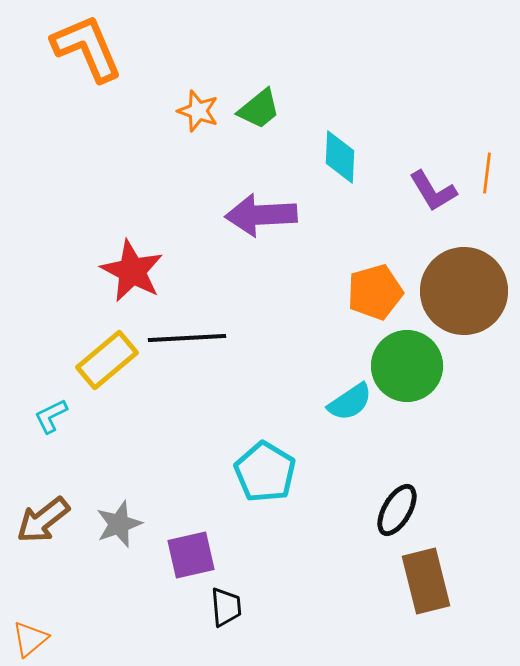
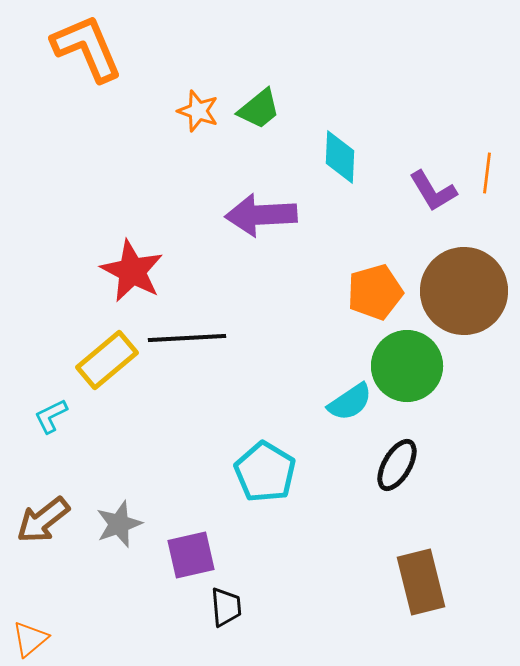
black ellipse: moved 45 px up
brown rectangle: moved 5 px left, 1 px down
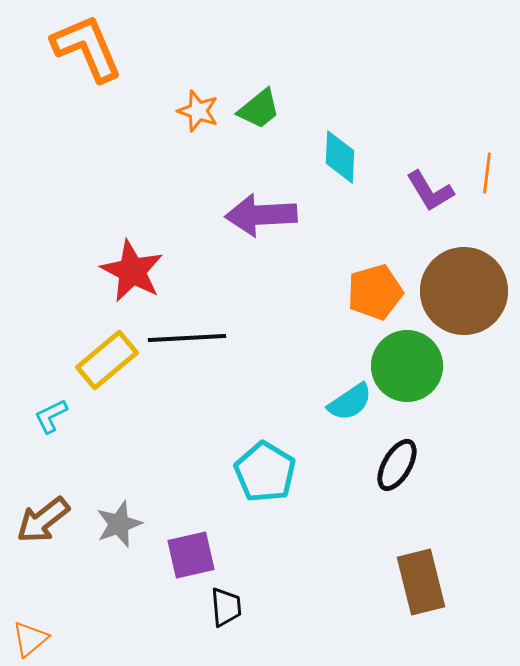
purple L-shape: moved 3 px left
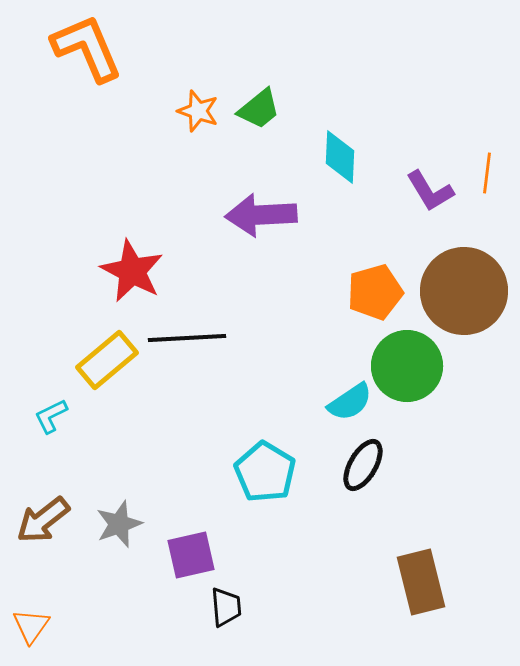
black ellipse: moved 34 px left
orange triangle: moved 1 px right, 13 px up; rotated 15 degrees counterclockwise
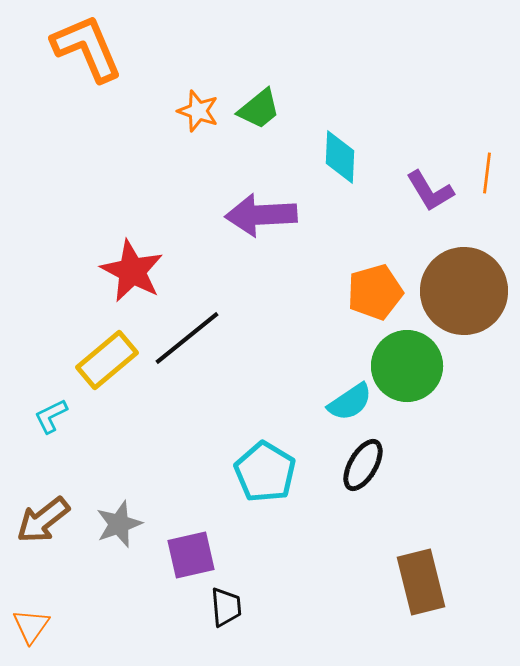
black line: rotated 36 degrees counterclockwise
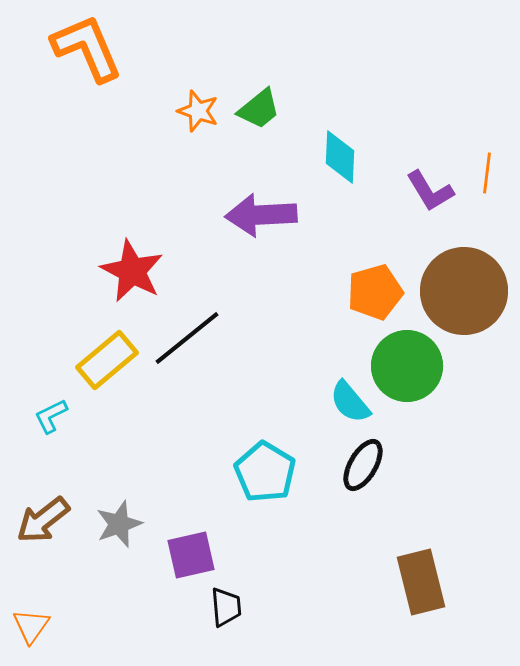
cyan semicircle: rotated 84 degrees clockwise
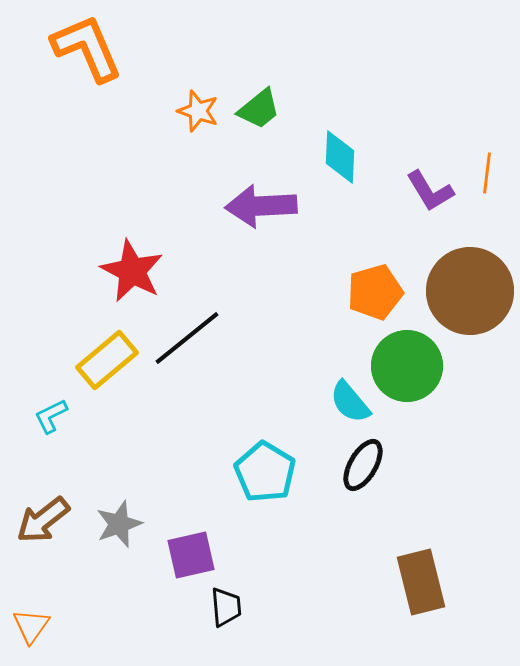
purple arrow: moved 9 px up
brown circle: moved 6 px right
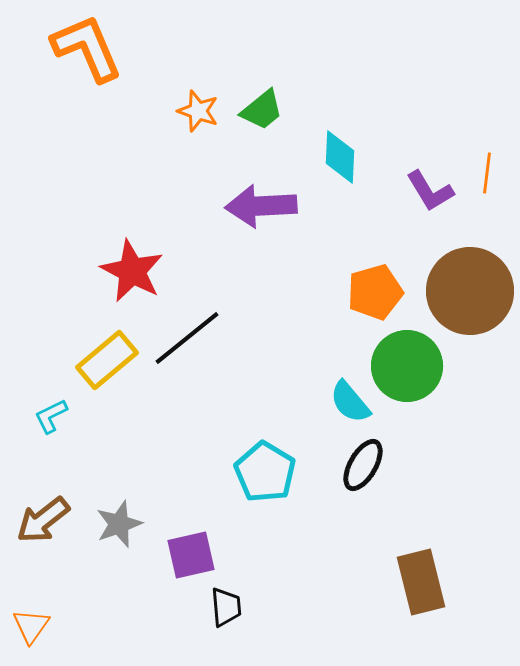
green trapezoid: moved 3 px right, 1 px down
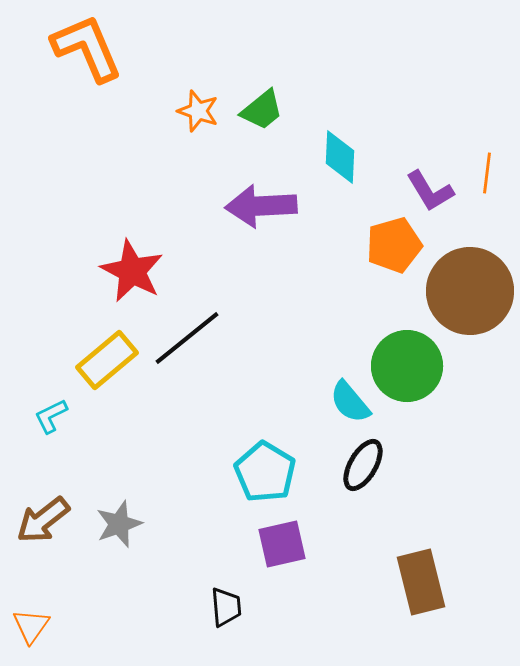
orange pentagon: moved 19 px right, 47 px up
purple square: moved 91 px right, 11 px up
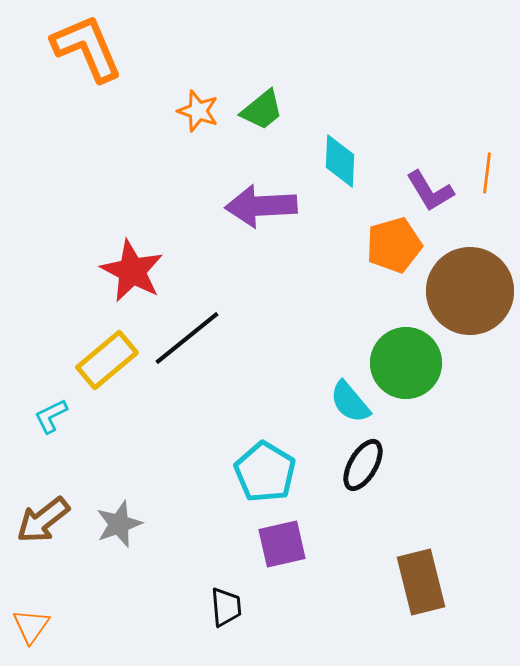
cyan diamond: moved 4 px down
green circle: moved 1 px left, 3 px up
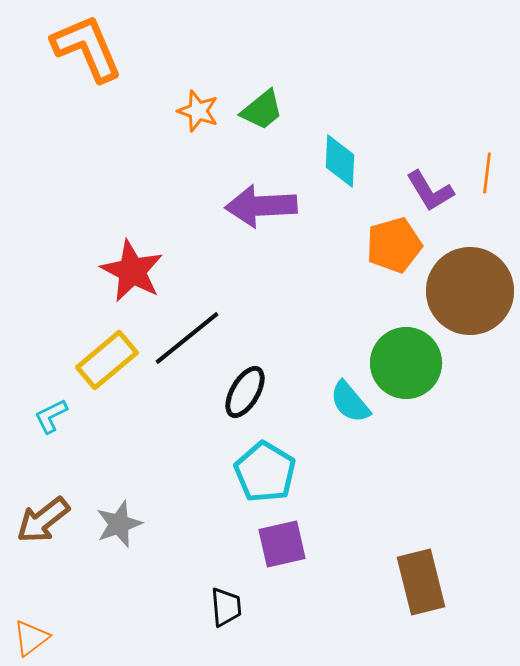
black ellipse: moved 118 px left, 73 px up
orange triangle: moved 12 px down; rotated 18 degrees clockwise
